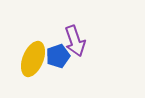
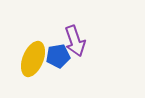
blue pentagon: rotated 10 degrees clockwise
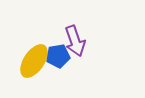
yellow ellipse: moved 1 px right, 2 px down; rotated 12 degrees clockwise
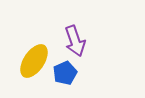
blue pentagon: moved 7 px right, 17 px down; rotated 15 degrees counterclockwise
